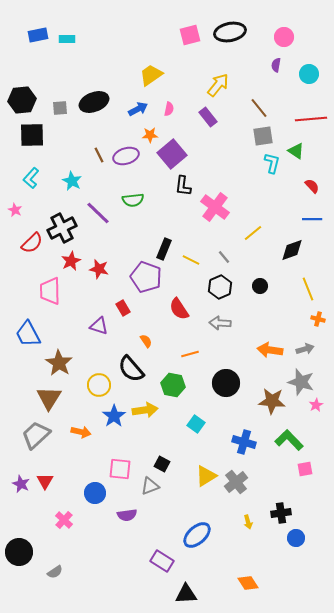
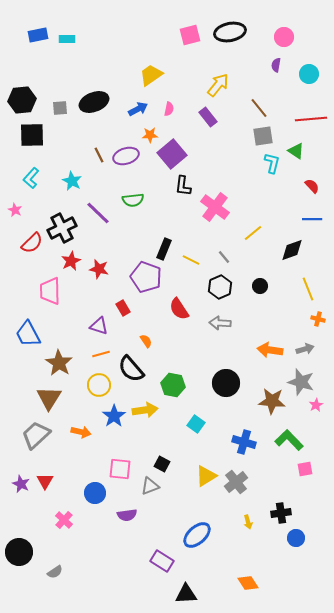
orange line at (190, 354): moved 89 px left
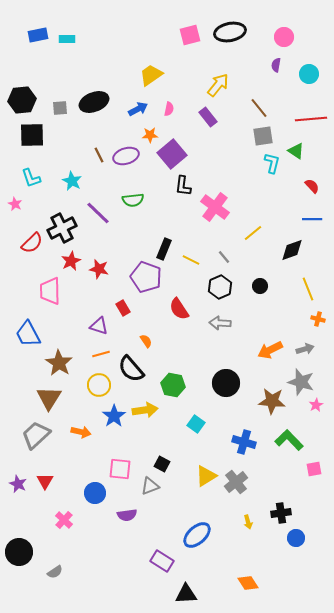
cyan L-shape at (31, 178): rotated 60 degrees counterclockwise
pink star at (15, 210): moved 6 px up
orange arrow at (270, 350): rotated 35 degrees counterclockwise
pink square at (305, 469): moved 9 px right
purple star at (21, 484): moved 3 px left
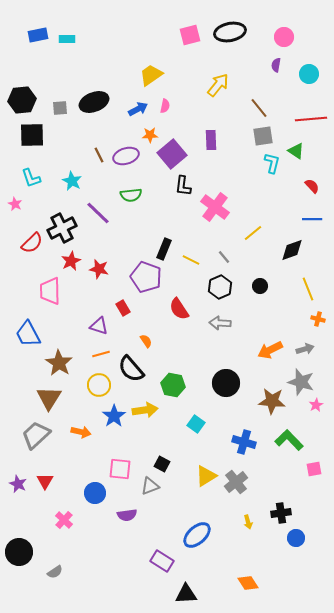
pink semicircle at (169, 109): moved 4 px left, 3 px up
purple rectangle at (208, 117): moved 3 px right, 23 px down; rotated 36 degrees clockwise
green semicircle at (133, 200): moved 2 px left, 5 px up
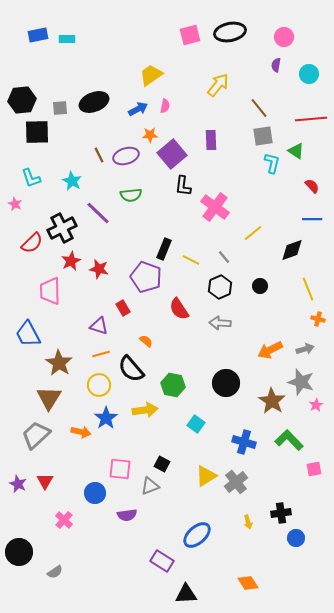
black square at (32, 135): moved 5 px right, 3 px up
orange semicircle at (146, 341): rotated 16 degrees counterclockwise
brown star at (272, 401): rotated 28 degrees clockwise
blue star at (114, 416): moved 8 px left, 2 px down
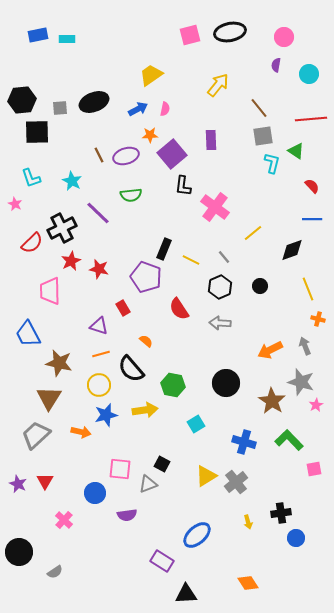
pink semicircle at (165, 106): moved 3 px down
gray arrow at (305, 349): moved 3 px up; rotated 96 degrees counterclockwise
brown star at (59, 363): rotated 20 degrees counterclockwise
blue star at (106, 418): moved 3 px up; rotated 20 degrees clockwise
cyan square at (196, 424): rotated 24 degrees clockwise
gray triangle at (150, 486): moved 2 px left, 2 px up
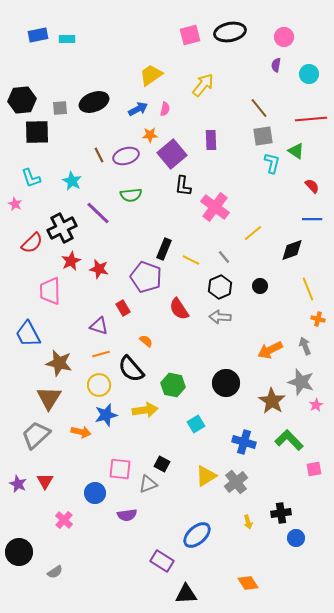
yellow arrow at (218, 85): moved 15 px left
gray arrow at (220, 323): moved 6 px up
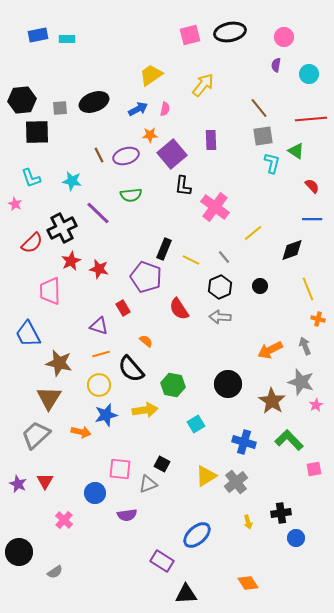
cyan star at (72, 181): rotated 18 degrees counterclockwise
black circle at (226, 383): moved 2 px right, 1 px down
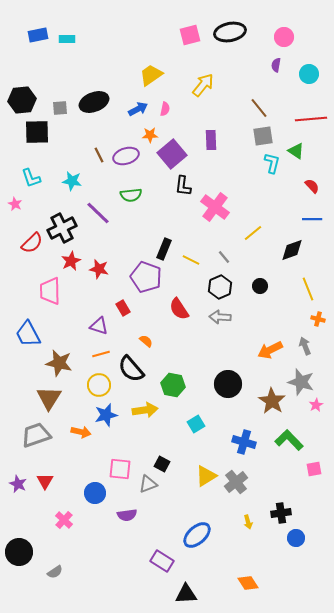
gray trapezoid at (36, 435): rotated 24 degrees clockwise
